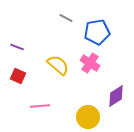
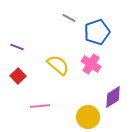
gray line: moved 3 px right
blue pentagon: rotated 10 degrees counterclockwise
pink cross: moved 1 px right, 1 px down
red square: rotated 21 degrees clockwise
purple diamond: moved 3 px left, 1 px down
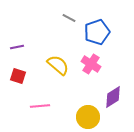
purple line: rotated 32 degrees counterclockwise
red square: rotated 28 degrees counterclockwise
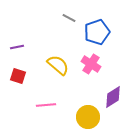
pink line: moved 6 px right, 1 px up
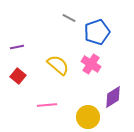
red square: rotated 21 degrees clockwise
pink line: moved 1 px right
